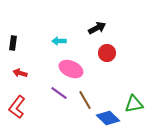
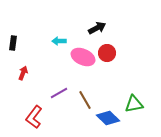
pink ellipse: moved 12 px right, 12 px up
red arrow: moved 3 px right; rotated 96 degrees clockwise
purple line: rotated 66 degrees counterclockwise
red L-shape: moved 17 px right, 10 px down
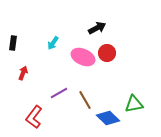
cyan arrow: moved 6 px left, 2 px down; rotated 56 degrees counterclockwise
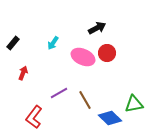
black rectangle: rotated 32 degrees clockwise
blue diamond: moved 2 px right
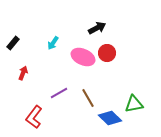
brown line: moved 3 px right, 2 px up
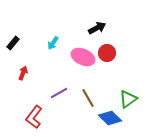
green triangle: moved 6 px left, 5 px up; rotated 24 degrees counterclockwise
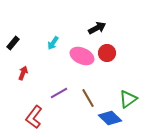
pink ellipse: moved 1 px left, 1 px up
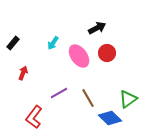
pink ellipse: moved 3 px left; rotated 30 degrees clockwise
